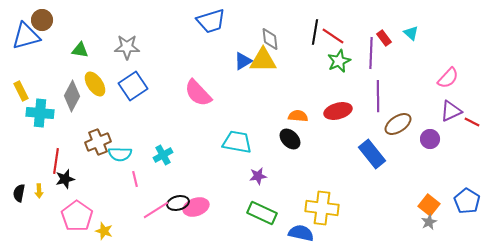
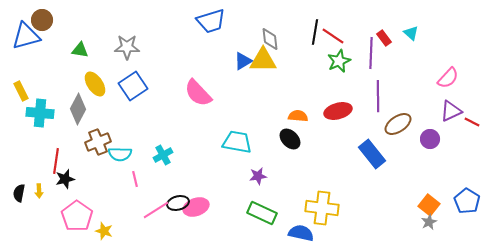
gray diamond at (72, 96): moved 6 px right, 13 px down
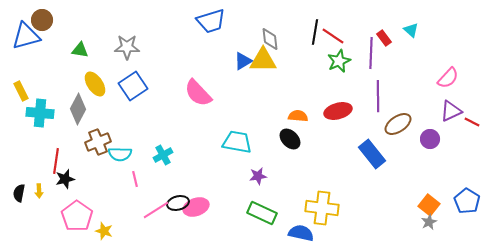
cyan triangle at (411, 33): moved 3 px up
